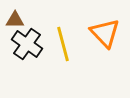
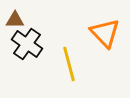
yellow line: moved 6 px right, 20 px down
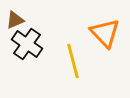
brown triangle: rotated 24 degrees counterclockwise
yellow line: moved 4 px right, 3 px up
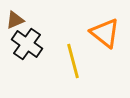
orange triangle: rotated 8 degrees counterclockwise
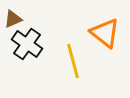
brown triangle: moved 2 px left, 1 px up
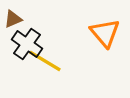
orange triangle: rotated 12 degrees clockwise
yellow line: moved 28 px left; rotated 44 degrees counterclockwise
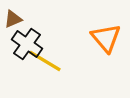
orange triangle: moved 1 px right, 5 px down
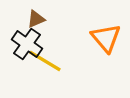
brown triangle: moved 23 px right
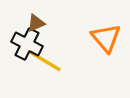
brown triangle: moved 4 px down
black cross: rotated 8 degrees counterclockwise
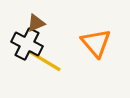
orange triangle: moved 10 px left, 5 px down
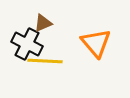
brown triangle: moved 7 px right
yellow line: rotated 28 degrees counterclockwise
